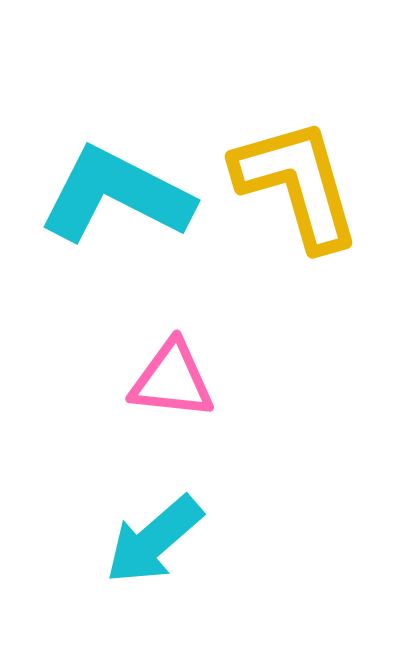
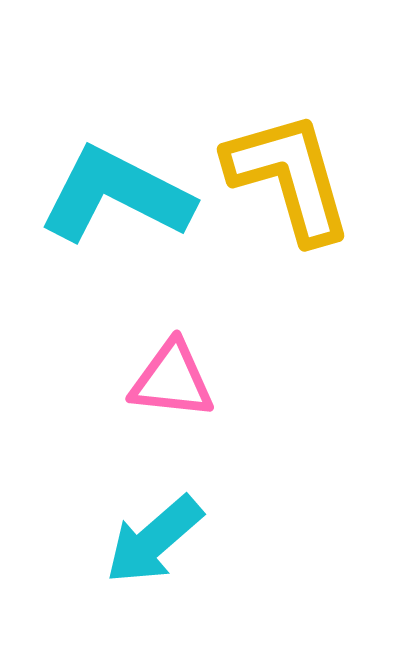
yellow L-shape: moved 8 px left, 7 px up
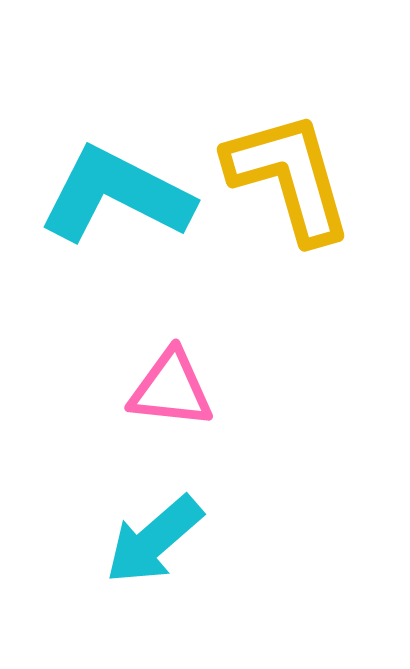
pink triangle: moved 1 px left, 9 px down
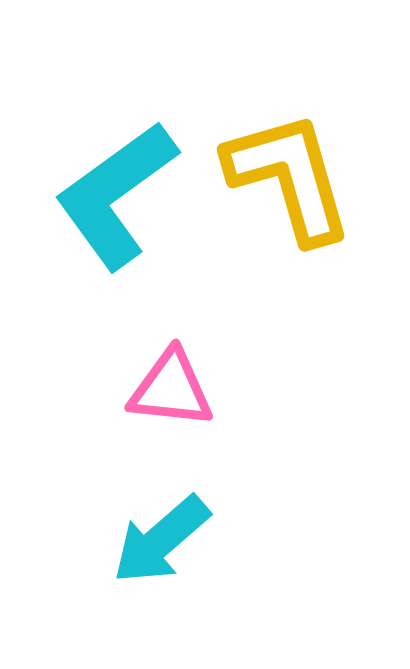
cyan L-shape: rotated 63 degrees counterclockwise
cyan arrow: moved 7 px right
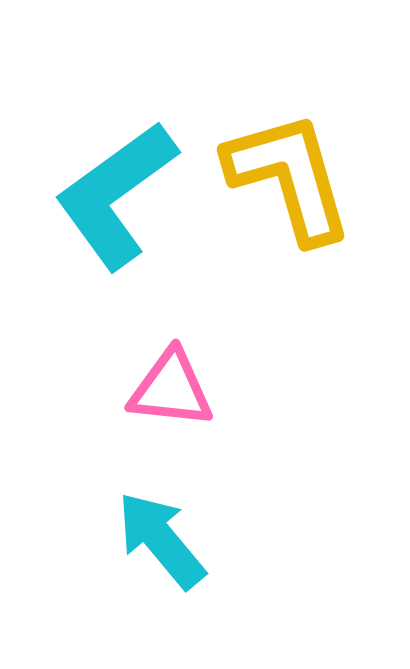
cyan arrow: rotated 91 degrees clockwise
